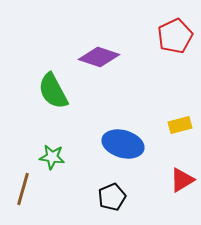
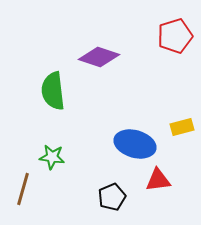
red pentagon: rotated 8 degrees clockwise
green semicircle: rotated 21 degrees clockwise
yellow rectangle: moved 2 px right, 2 px down
blue ellipse: moved 12 px right
red triangle: moved 24 px left; rotated 24 degrees clockwise
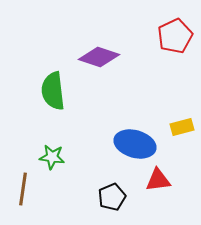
red pentagon: rotated 8 degrees counterclockwise
brown line: rotated 8 degrees counterclockwise
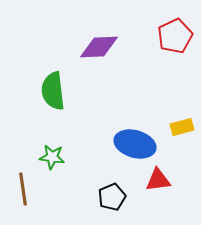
purple diamond: moved 10 px up; rotated 21 degrees counterclockwise
brown line: rotated 16 degrees counterclockwise
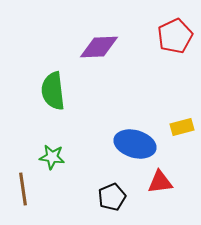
red triangle: moved 2 px right, 2 px down
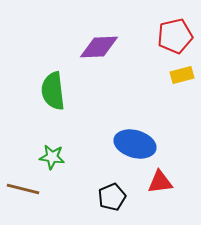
red pentagon: rotated 12 degrees clockwise
yellow rectangle: moved 52 px up
brown line: rotated 68 degrees counterclockwise
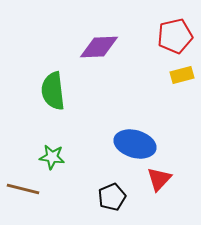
red triangle: moved 1 px left, 3 px up; rotated 40 degrees counterclockwise
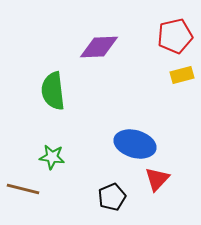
red triangle: moved 2 px left
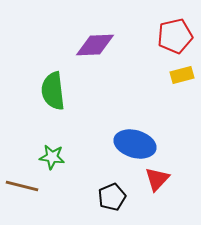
purple diamond: moved 4 px left, 2 px up
brown line: moved 1 px left, 3 px up
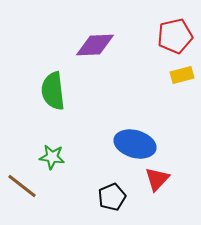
brown line: rotated 24 degrees clockwise
